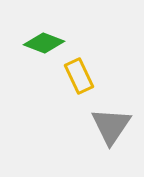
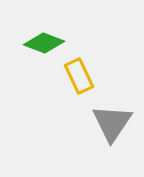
gray triangle: moved 1 px right, 3 px up
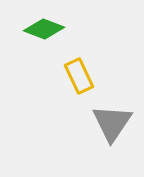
green diamond: moved 14 px up
